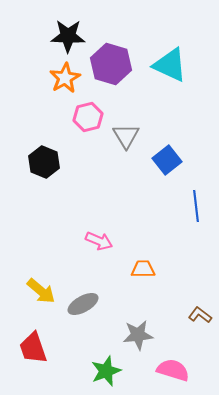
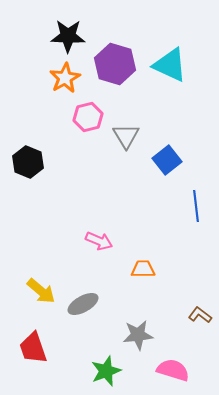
purple hexagon: moved 4 px right
black hexagon: moved 16 px left
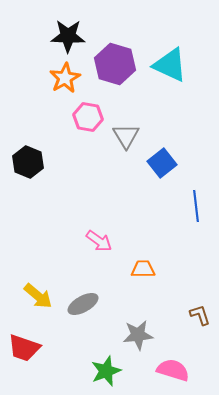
pink hexagon: rotated 24 degrees clockwise
blue square: moved 5 px left, 3 px down
pink arrow: rotated 12 degrees clockwise
yellow arrow: moved 3 px left, 5 px down
brown L-shape: rotated 35 degrees clockwise
red trapezoid: moved 9 px left; rotated 52 degrees counterclockwise
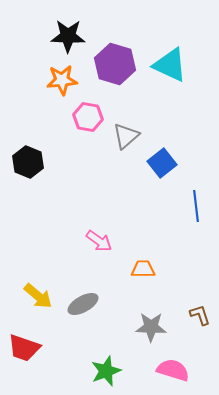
orange star: moved 3 px left, 2 px down; rotated 24 degrees clockwise
gray triangle: rotated 20 degrees clockwise
gray star: moved 13 px right, 8 px up; rotated 8 degrees clockwise
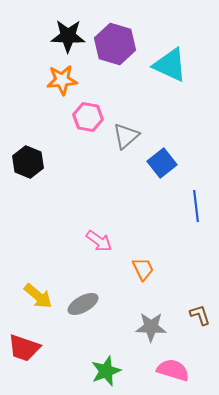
purple hexagon: moved 20 px up
orange trapezoid: rotated 65 degrees clockwise
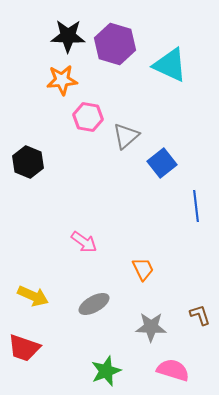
pink arrow: moved 15 px left, 1 px down
yellow arrow: moved 5 px left; rotated 16 degrees counterclockwise
gray ellipse: moved 11 px right
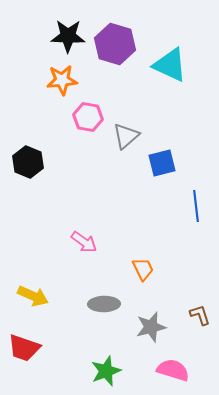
blue square: rotated 24 degrees clockwise
gray ellipse: moved 10 px right; rotated 28 degrees clockwise
gray star: rotated 16 degrees counterclockwise
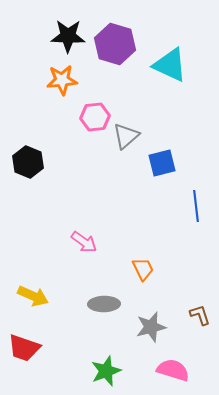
pink hexagon: moved 7 px right; rotated 16 degrees counterclockwise
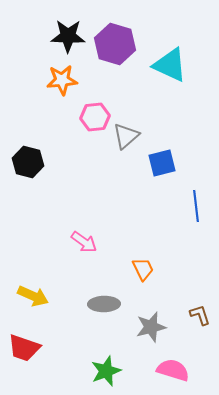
black hexagon: rotated 8 degrees counterclockwise
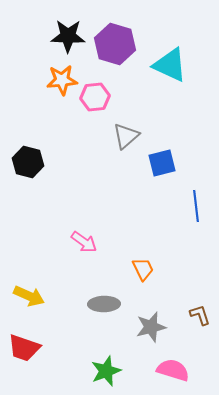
pink hexagon: moved 20 px up
yellow arrow: moved 4 px left
